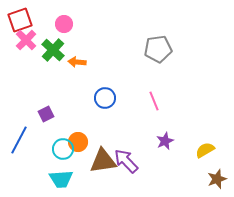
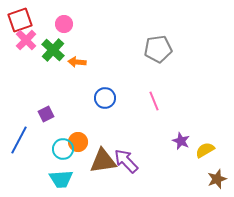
purple star: moved 16 px right; rotated 24 degrees counterclockwise
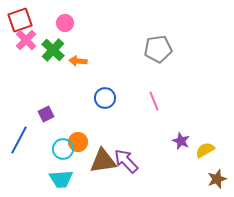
pink circle: moved 1 px right, 1 px up
orange arrow: moved 1 px right, 1 px up
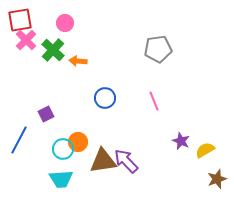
red square: rotated 10 degrees clockwise
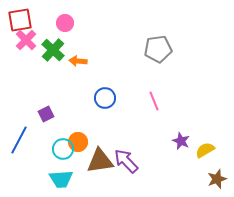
brown triangle: moved 3 px left
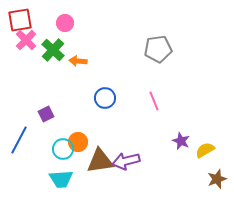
purple arrow: rotated 60 degrees counterclockwise
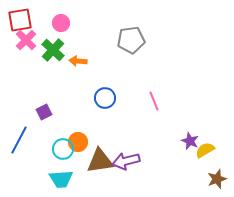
pink circle: moved 4 px left
gray pentagon: moved 27 px left, 9 px up
purple square: moved 2 px left, 2 px up
purple star: moved 9 px right
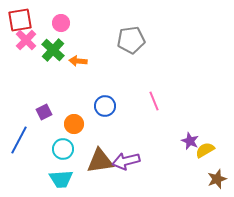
blue circle: moved 8 px down
orange circle: moved 4 px left, 18 px up
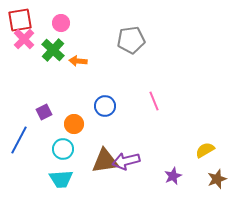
pink cross: moved 2 px left, 1 px up
purple star: moved 17 px left, 35 px down; rotated 24 degrees clockwise
brown triangle: moved 5 px right
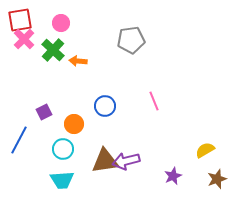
cyan trapezoid: moved 1 px right, 1 px down
